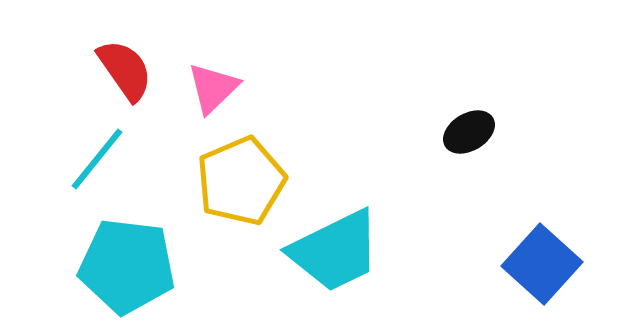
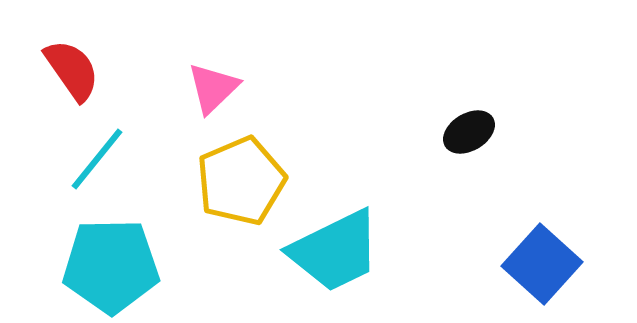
red semicircle: moved 53 px left
cyan pentagon: moved 16 px left; rotated 8 degrees counterclockwise
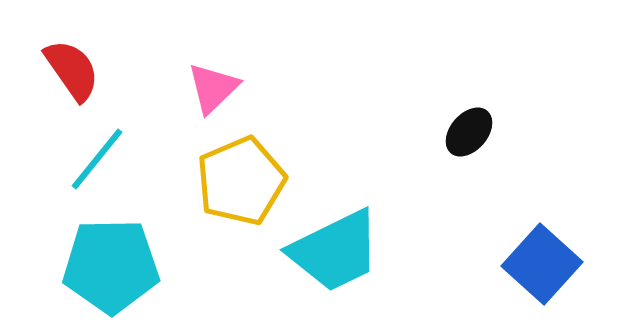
black ellipse: rotated 18 degrees counterclockwise
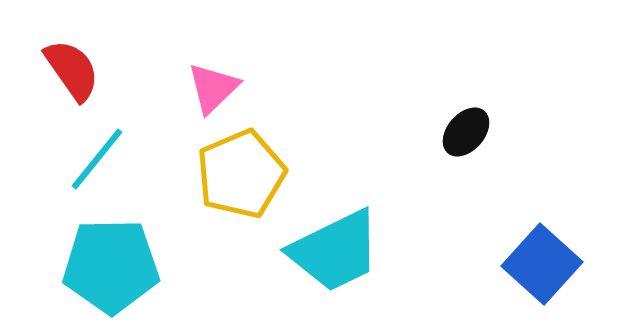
black ellipse: moved 3 px left
yellow pentagon: moved 7 px up
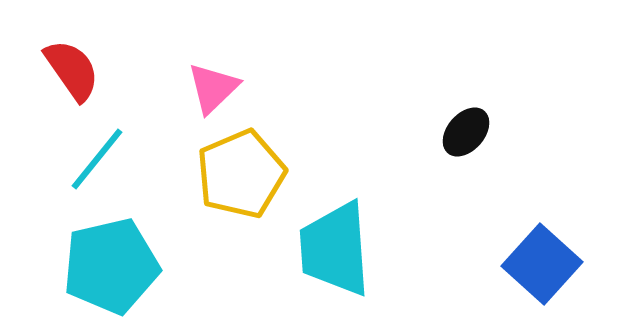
cyan trapezoid: moved 2 px up; rotated 112 degrees clockwise
cyan pentagon: rotated 12 degrees counterclockwise
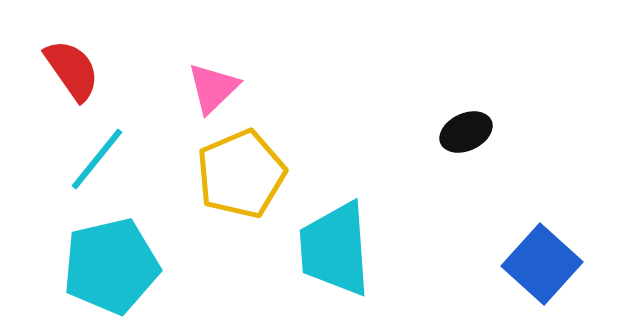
black ellipse: rotated 24 degrees clockwise
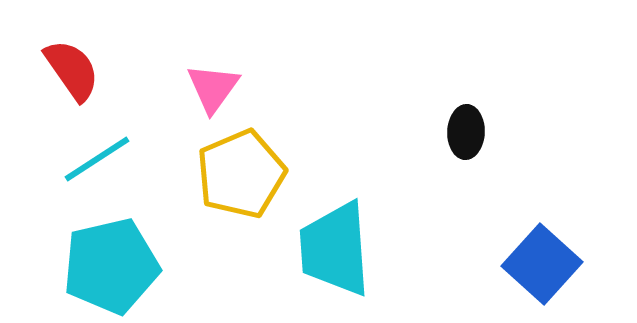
pink triangle: rotated 10 degrees counterclockwise
black ellipse: rotated 63 degrees counterclockwise
cyan line: rotated 18 degrees clockwise
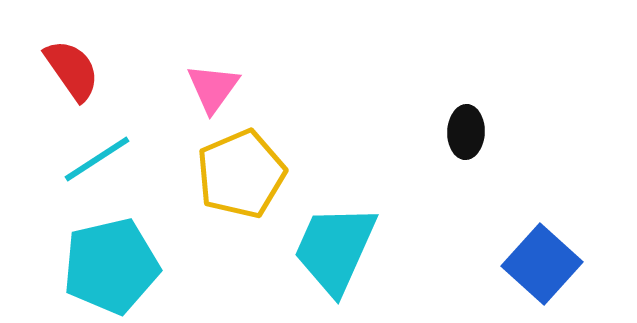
cyan trapezoid: rotated 28 degrees clockwise
